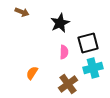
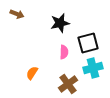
brown arrow: moved 5 px left, 2 px down
black star: rotated 12 degrees clockwise
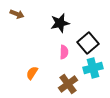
black square: rotated 25 degrees counterclockwise
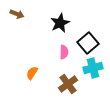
black star: rotated 12 degrees counterclockwise
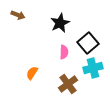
brown arrow: moved 1 px right, 1 px down
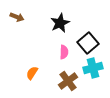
brown arrow: moved 1 px left, 2 px down
brown cross: moved 3 px up
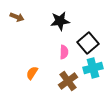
black star: moved 2 px up; rotated 18 degrees clockwise
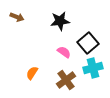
pink semicircle: rotated 56 degrees counterclockwise
brown cross: moved 2 px left, 1 px up
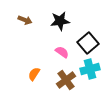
brown arrow: moved 8 px right, 3 px down
pink semicircle: moved 2 px left
cyan cross: moved 3 px left, 1 px down
orange semicircle: moved 2 px right, 1 px down
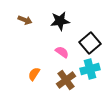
black square: moved 2 px right
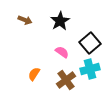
black star: rotated 24 degrees counterclockwise
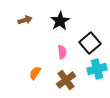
brown arrow: rotated 40 degrees counterclockwise
pink semicircle: rotated 48 degrees clockwise
cyan cross: moved 7 px right
orange semicircle: moved 1 px right, 1 px up
